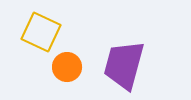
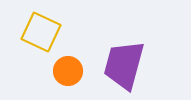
orange circle: moved 1 px right, 4 px down
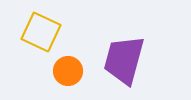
purple trapezoid: moved 5 px up
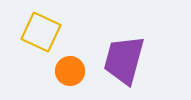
orange circle: moved 2 px right
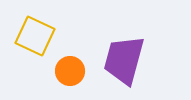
yellow square: moved 6 px left, 4 px down
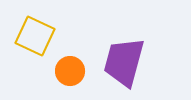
purple trapezoid: moved 2 px down
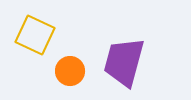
yellow square: moved 1 px up
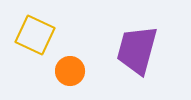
purple trapezoid: moved 13 px right, 12 px up
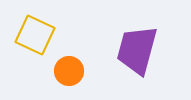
orange circle: moved 1 px left
